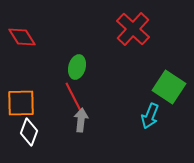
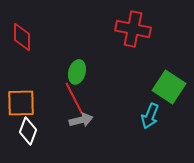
red cross: rotated 32 degrees counterclockwise
red diamond: rotated 32 degrees clockwise
green ellipse: moved 5 px down
gray arrow: rotated 70 degrees clockwise
white diamond: moved 1 px left, 1 px up
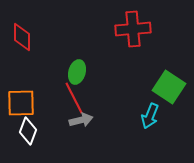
red cross: rotated 16 degrees counterclockwise
